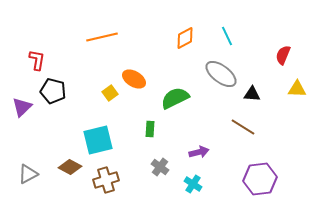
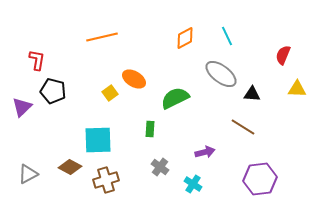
cyan square: rotated 12 degrees clockwise
purple arrow: moved 6 px right
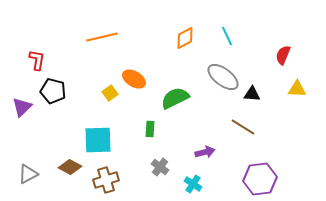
gray ellipse: moved 2 px right, 3 px down
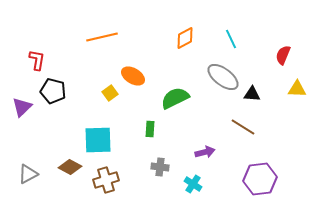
cyan line: moved 4 px right, 3 px down
orange ellipse: moved 1 px left, 3 px up
gray cross: rotated 30 degrees counterclockwise
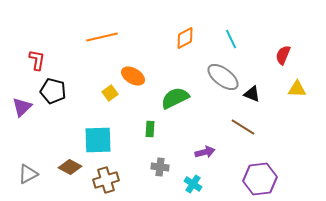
black triangle: rotated 18 degrees clockwise
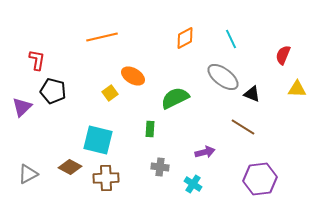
cyan square: rotated 16 degrees clockwise
brown cross: moved 2 px up; rotated 15 degrees clockwise
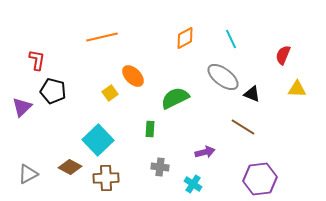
orange ellipse: rotated 15 degrees clockwise
cyan square: rotated 32 degrees clockwise
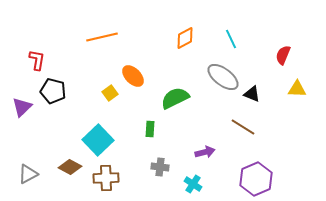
purple hexagon: moved 4 px left; rotated 16 degrees counterclockwise
